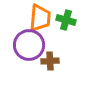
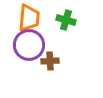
orange trapezoid: moved 11 px left
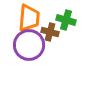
brown cross: moved 29 px up; rotated 18 degrees clockwise
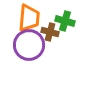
green cross: moved 1 px left, 1 px down
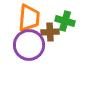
brown cross: rotated 18 degrees counterclockwise
